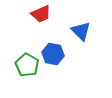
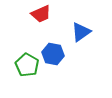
blue triangle: moved 1 px down; rotated 40 degrees clockwise
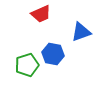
blue triangle: rotated 15 degrees clockwise
green pentagon: rotated 25 degrees clockwise
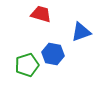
red trapezoid: rotated 140 degrees counterclockwise
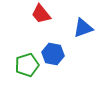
red trapezoid: rotated 145 degrees counterclockwise
blue triangle: moved 2 px right, 4 px up
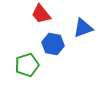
blue hexagon: moved 10 px up
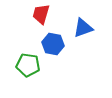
red trapezoid: rotated 55 degrees clockwise
green pentagon: moved 1 px right; rotated 25 degrees clockwise
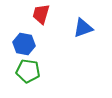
blue hexagon: moved 29 px left
green pentagon: moved 6 px down
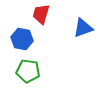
blue hexagon: moved 2 px left, 5 px up
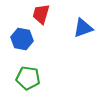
green pentagon: moved 7 px down
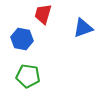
red trapezoid: moved 2 px right
green pentagon: moved 2 px up
